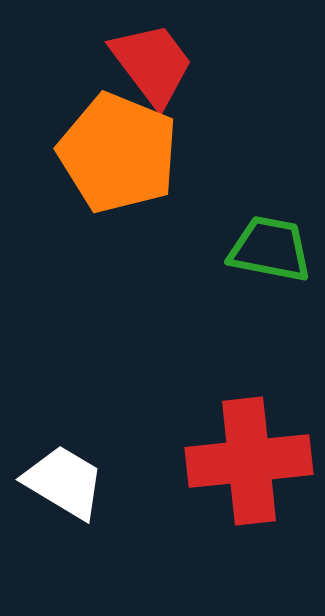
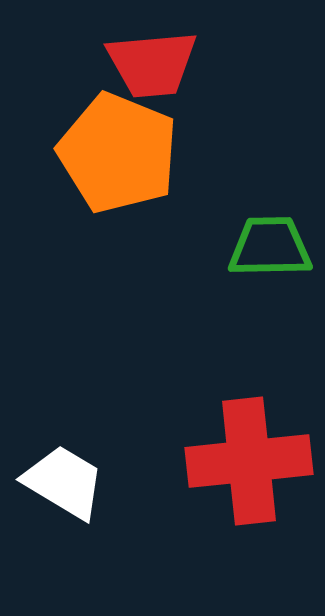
red trapezoid: rotated 122 degrees clockwise
green trapezoid: moved 2 px up; rotated 12 degrees counterclockwise
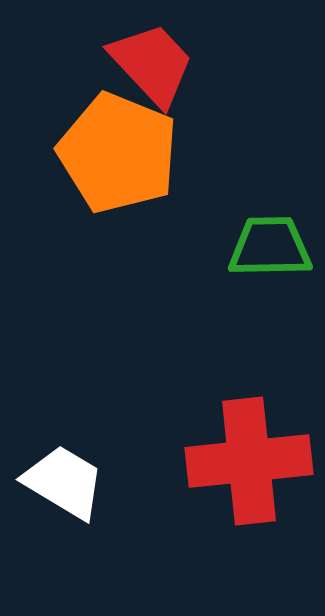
red trapezoid: rotated 128 degrees counterclockwise
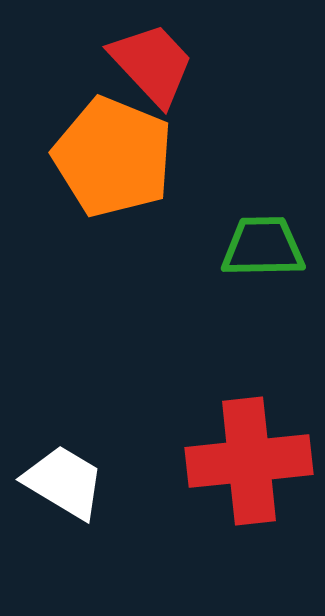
orange pentagon: moved 5 px left, 4 px down
green trapezoid: moved 7 px left
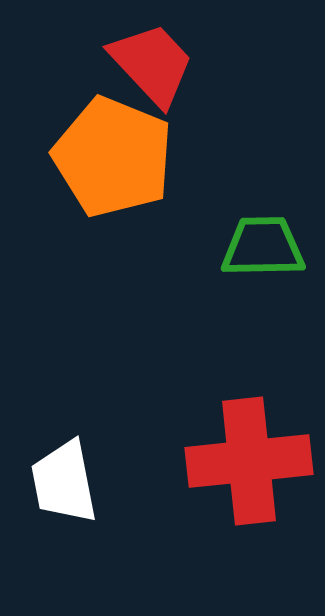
white trapezoid: rotated 132 degrees counterclockwise
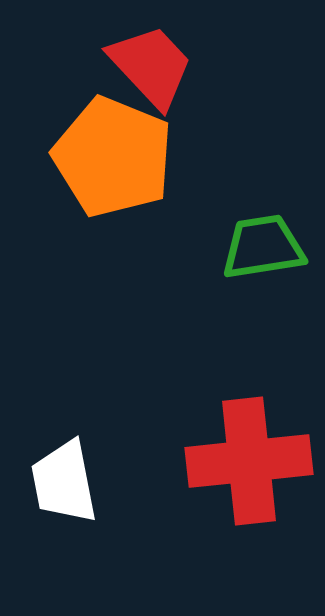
red trapezoid: moved 1 px left, 2 px down
green trapezoid: rotated 8 degrees counterclockwise
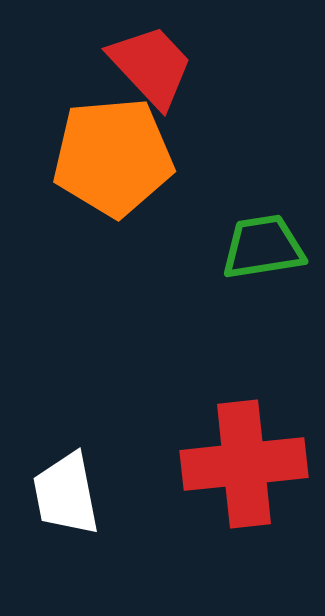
orange pentagon: rotated 27 degrees counterclockwise
red cross: moved 5 px left, 3 px down
white trapezoid: moved 2 px right, 12 px down
